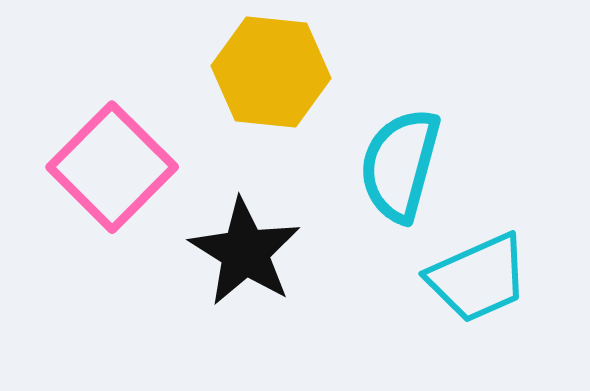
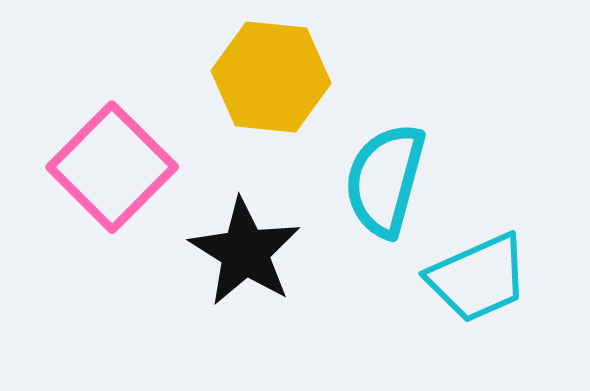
yellow hexagon: moved 5 px down
cyan semicircle: moved 15 px left, 15 px down
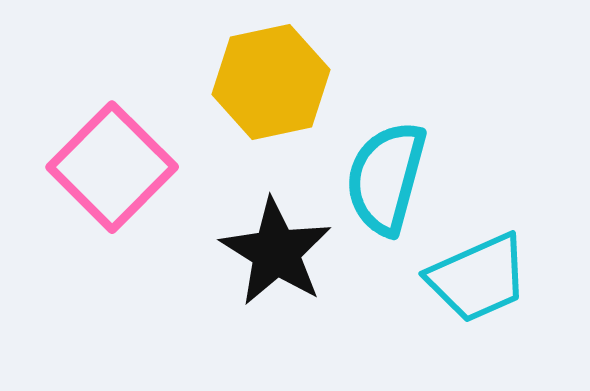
yellow hexagon: moved 5 px down; rotated 18 degrees counterclockwise
cyan semicircle: moved 1 px right, 2 px up
black star: moved 31 px right
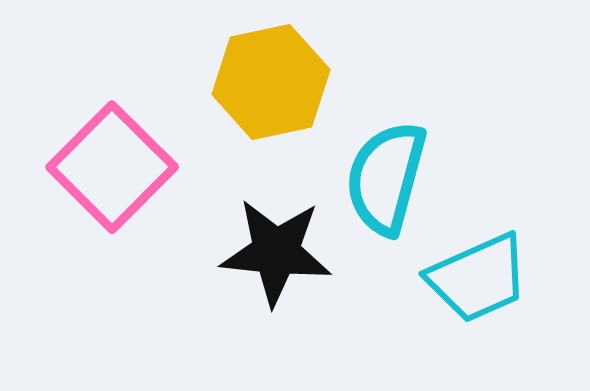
black star: rotated 26 degrees counterclockwise
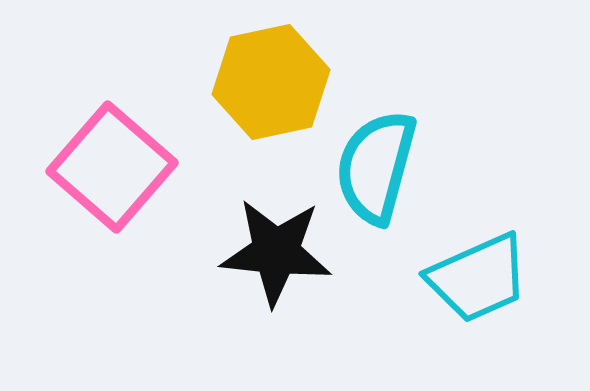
pink square: rotated 4 degrees counterclockwise
cyan semicircle: moved 10 px left, 11 px up
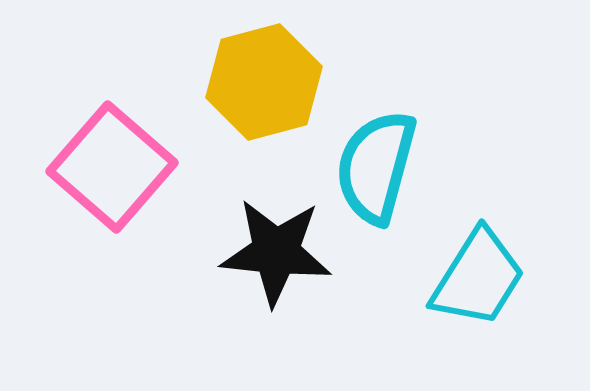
yellow hexagon: moved 7 px left; rotated 3 degrees counterclockwise
cyan trapezoid: rotated 34 degrees counterclockwise
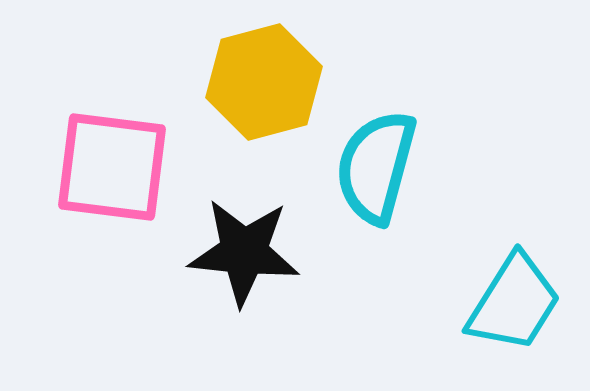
pink square: rotated 34 degrees counterclockwise
black star: moved 32 px left
cyan trapezoid: moved 36 px right, 25 px down
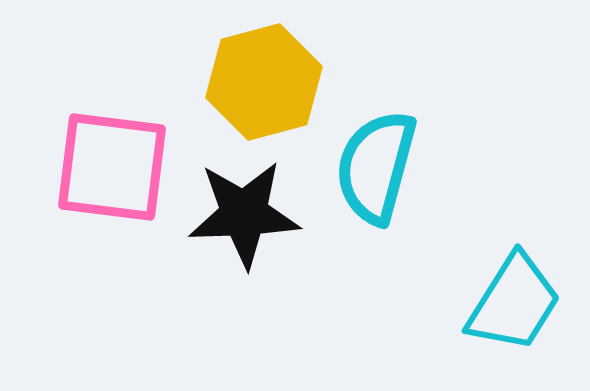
black star: moved 38 px up; rotated 8 degrees counterclockwise
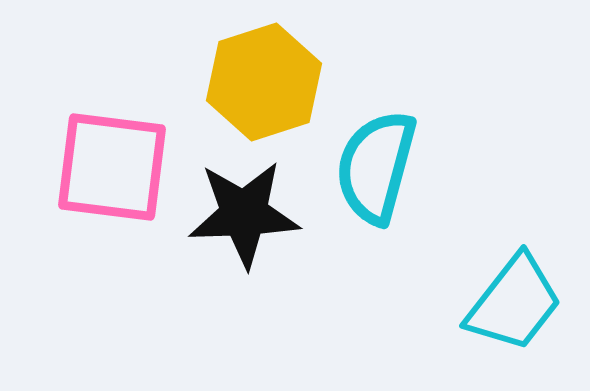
yellow hexagon: rotated 3 degrees counterclockwise
cyan trapezoid: rotated 6 degrees clockwise
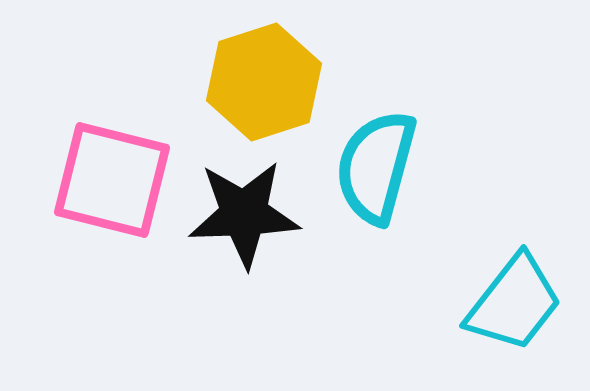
pink square: moved 13 px down; rotated 7 degrees clockwise
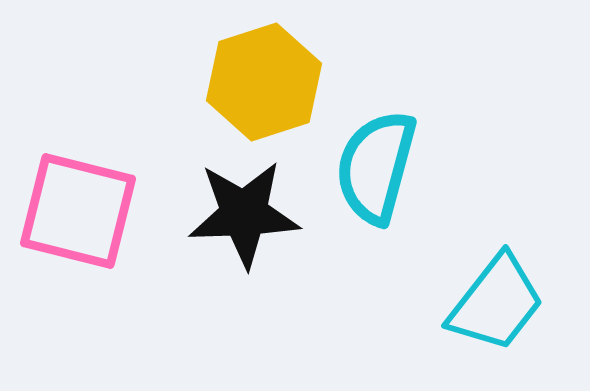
pink square: moved 34 px left, 31 px down
cyan trapezoid: moved 18 px left
